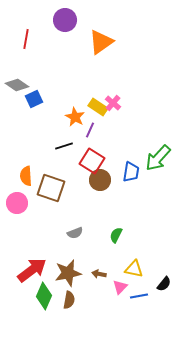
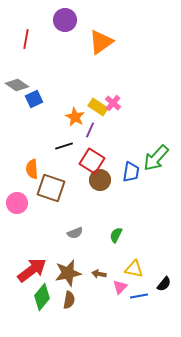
green arrow: moved 2 px left
orange semicircle: moved 6 px right, 7 px up
green diamond: moved 2 px left, 1 px down; rotated 16 degrees clockwise
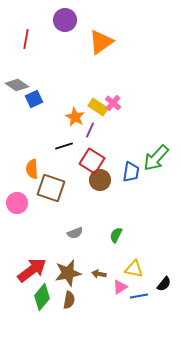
pink triangle: rotated 14 degrees clockwise
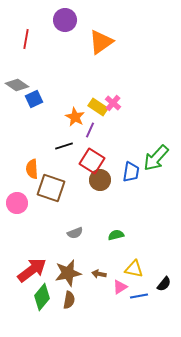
green semicircle: rotated 49 degrees clockwise
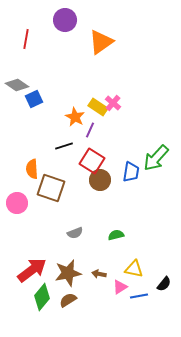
brown semicircle: moved 1 px left; rotated 132 degrees counterclockwise
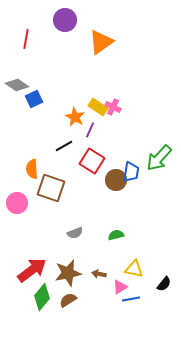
pink cross: moved 4 px down; rotated 14 degrees counterclockwise
black line: rotated 12 degrees counterclockwise
green arrow: moved 3 px right
brown circle: moved 16 px right
blue line: moved 8 px left, 3 px down
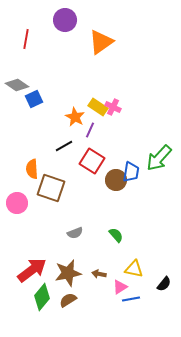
green semicircle: rotated 63 degrees clockwise
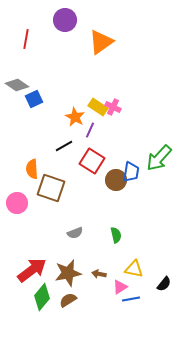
green semicircle: rotated 28 degrees clockwise
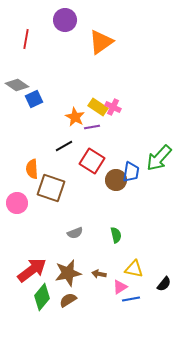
purple line: moved 2 px right, 3 px up; rotated 56 degrees clockwise
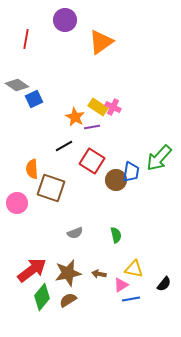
pink triangle: moved 1 px right, 2 px up
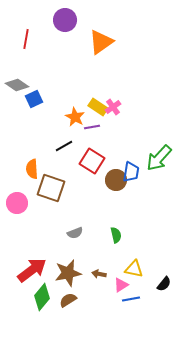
pink cross: rotated 28 degrees clockwise
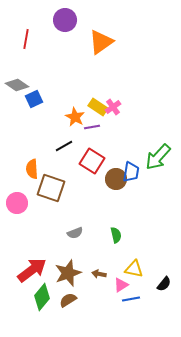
green arrow: moved 1 px left, 1 px up
brown circle: moved 1 px up
brown star: rotated 8 degrees counterclockwise
